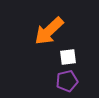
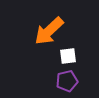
white square: moved 1 px up
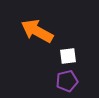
orange arrow: moved 12 px left; rotated 72 degrees clockwise
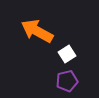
white square: moved 1 px left, 2 px up; rotated 24 degrees counterclockwise
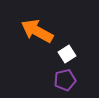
purple pentagon: moved 2 px left, 1 px up
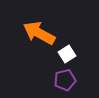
orange arrow: moved 2 px right, 2 px down
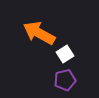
white square: moved 2 px left
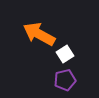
orange arrow: moved 1 px down
